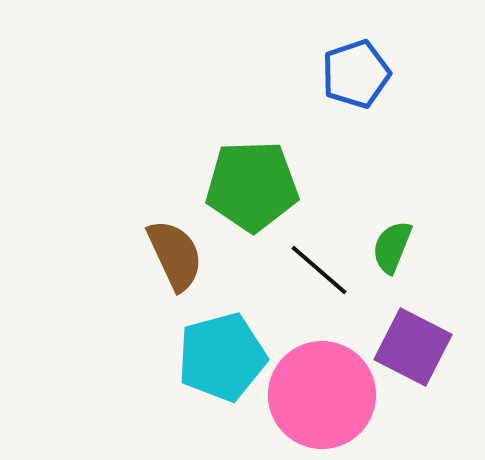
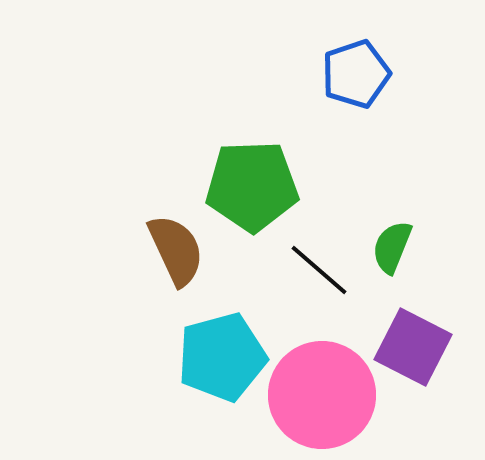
brown semicircle: moved 1 px right, 5 px up
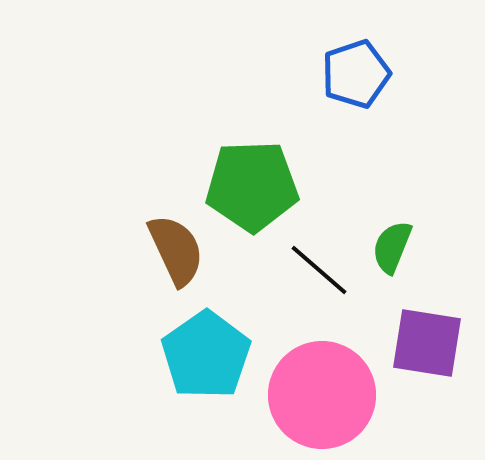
purple square: moved 14 px right, 4 px up; rotated 18 degrees counterclockwise
cyan pentagon: moved 16 px left, 2 px up; rotated 20 degrees counterclockwise
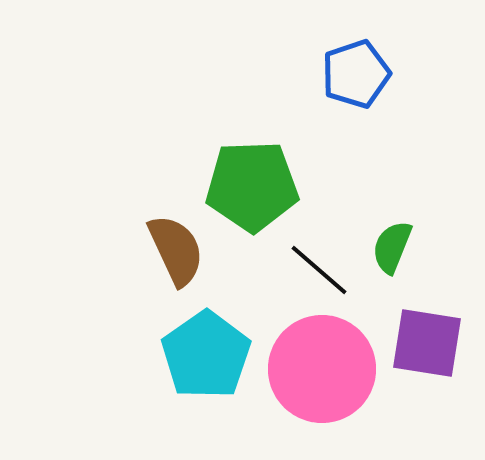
pink circle: moved 26 px up
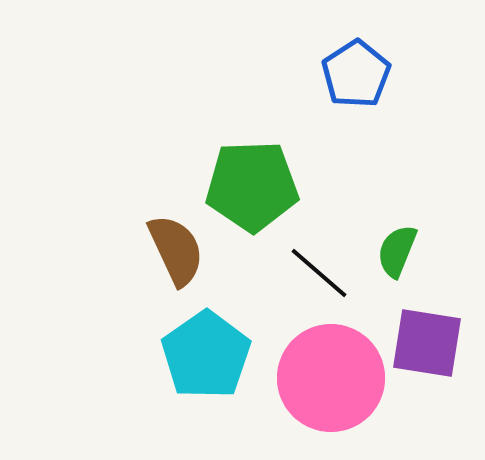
blue pentagon: rotated 14 degrees counterclockwise
green semicircle: moved 5 px right, 4 px down
black line: moved 3 px down
pink circle: moved 9 px right, 9 px down
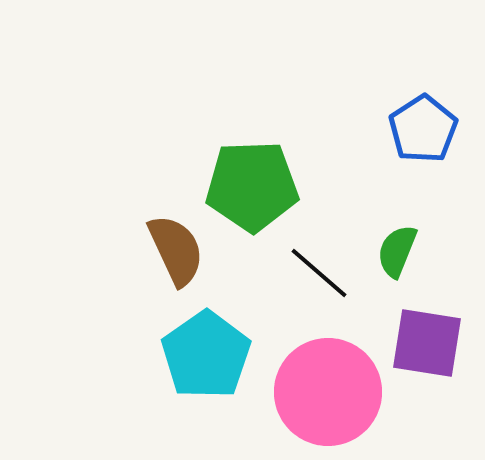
blue pentagon: moved 67 px right, 55 px down
pink circle: moved 3 px left, 14 px down
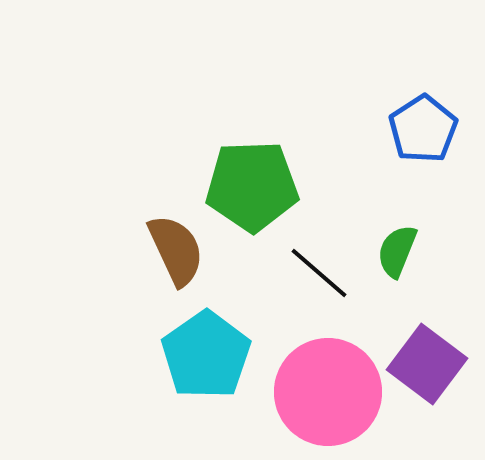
purple square: moved 21 px down; rotated 28 degrees clockwise
